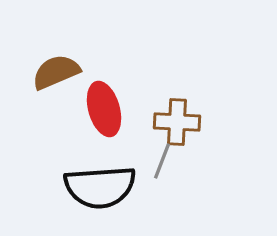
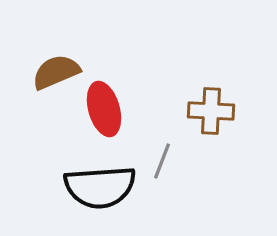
brown cross: moved 34 px right, 11 px up
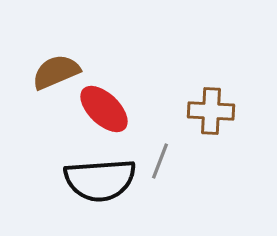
red ellipse: rotated 30 degrees counterclockwise
gray line: moved 2 px left
black semicircle: moved 7 px up
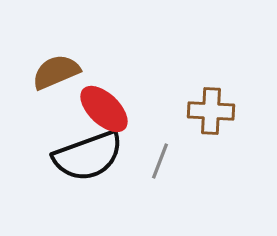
black semicircle: moved 12 px left, 24 px up; rotated 16 degrees counterclockwise
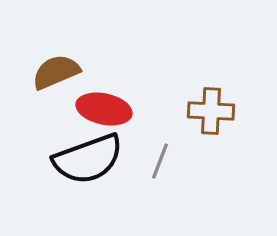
red ellipse: rotated 32 degrees counterclockwise
black semicircle: moved 3 px down
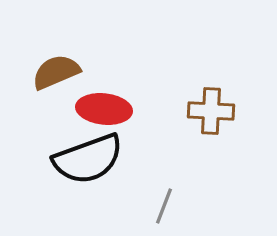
red ellipse: rotated 6 degrees counterclockwise
gray line: moved 4 px right, 45 px down
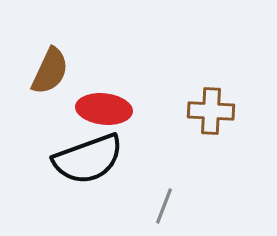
brown semicircle: moved 6 px left, 1 px up; rotated 138 degrees clockwise
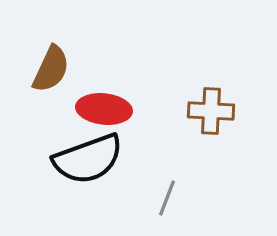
brown semicircle: moved 1 px right, 2 px up
gray line: moved 3 px right, 8 px up
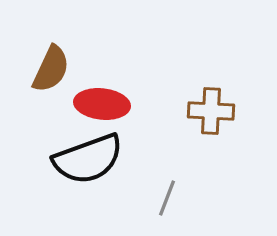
red ellipse: moved 2 px left, 5 px up
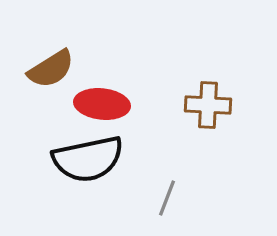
brown semicircle: rotated 33 degrees clockwise
brown cross: moved 3 px left, 6 px up
black semicircle: rotated 8 degrees clockwise
